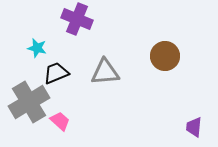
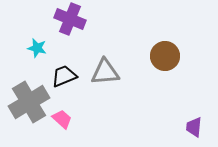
purple cross: moved 7 px left
black trapezoid: moved 8 px right, 3 px down
pink trapezoid: moved 2 px right, 2 px up
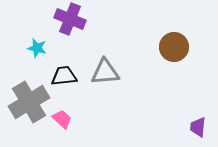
brown circle: moved 9 px right, 9 px up
black trapezoid: rotated 16 degrees clockwise
purple trapezoid: moved 4 px right
